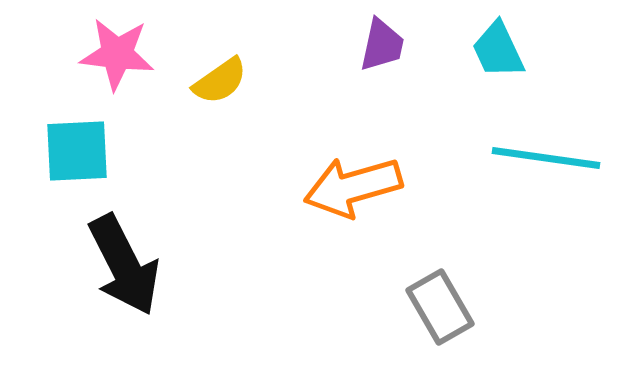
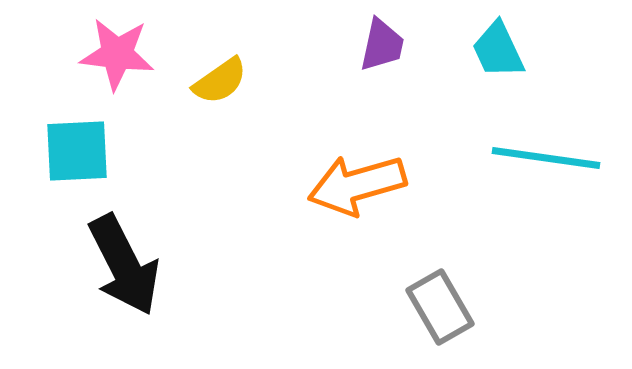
orange arrow: moved 4 px right, 2 px up
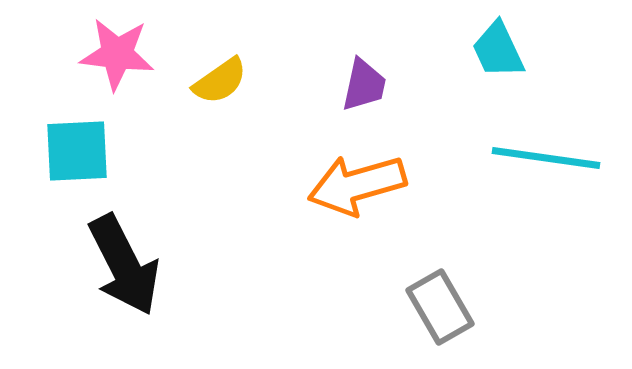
purple trapezoid: moved 18 px left, 40 px down
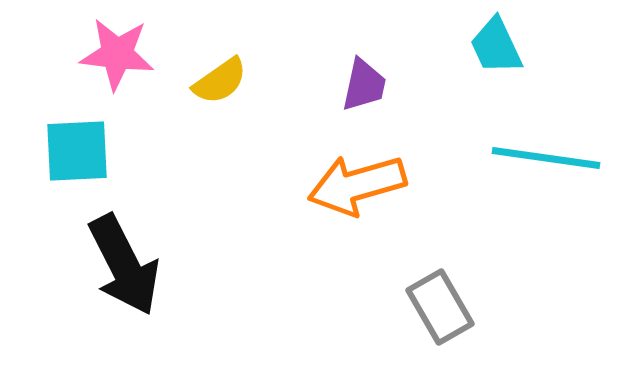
cyan trapezoid: moved 2 px left, 4 px up
